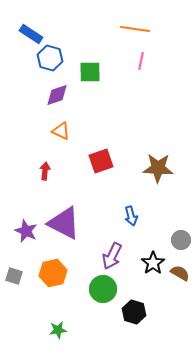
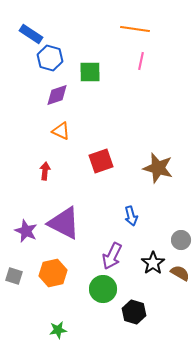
brown star: rotated 12 degrees clockwise
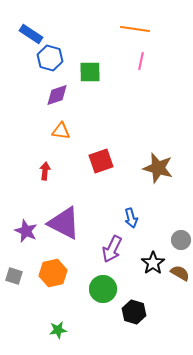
orange triangle: rotated 18 degrees counterclockwise
blue arrow: moved 2 px down
purple arrow: moved 7 px up
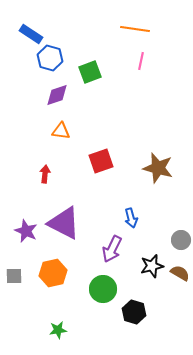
green square: rotated 20 degrees counterclockwise
red arrow: moved 3 px down
black star: moved 1 px left, 3 px down; rotated 20 degrees clockwise
gray square: rotated 18 degrees counterclockwise
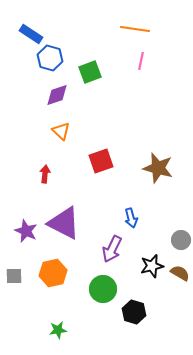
orange triangle: rotated 36 degrees clockwise
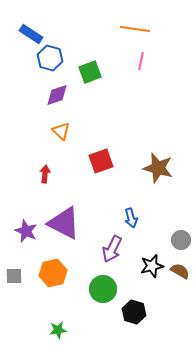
brown semicircle: moved 2 px up
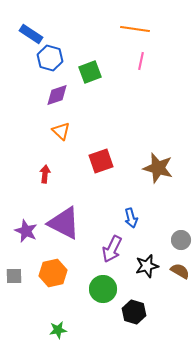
black star: moved 5 px left
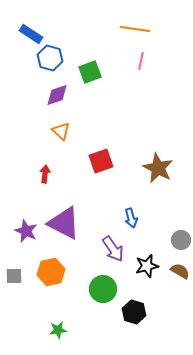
brown star: rotated 12 degrees clockwise
purple arrow: moved 1 px right; rotated 60 degrees counterclockwise
orange hexagon: moved 2 px left, 1 px up
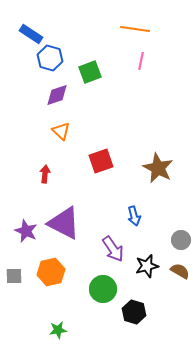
blue arrow: moved 3 px right, 2 px up
